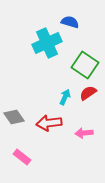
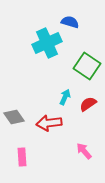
green square: moved 2 px right, 1 px down
red semicircle: moved 11 px down
pink arrow: moved 18 px down; rotated 54 degrees clockwise
pink rectangle: rotated 48 degrees clockwise
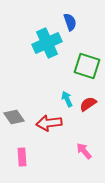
blue semicircle: rotated 54 degrees clockwise
green square: rotated 16 degrees counterclockwise
cyan arrow: moved 2 px right, 2 px down; rotated 49 degrees counterclockwise
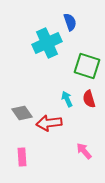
red semicircle: moved 1 px right, 5 px up; rotated 72 degrees counterclockwise
gray diamond: moved 8 px right, 4 px up
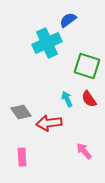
blue semicircle: moved 2 px left, 2 px up; rotated 108 degrees counterclockwise
red semicircle: rotated 18 degrees counterclockwise
gray diamond: moved 1 px left, 1 px up
